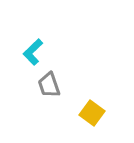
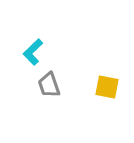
yellow square: moved 15 px right, 26 px up; rotated 25 degrees counterclockwise
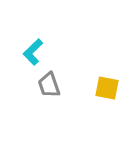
yellow square: moved 1 px down
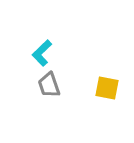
cyan L-shape: moved 9 px right, 1 px down
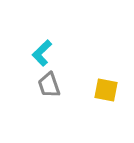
yellow square: moved 1 px left, 2 px down
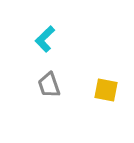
cyan L-shape: moved 3 px right, 14 px up
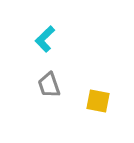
yellow square: moved 8 px left, 11 px down
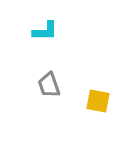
cyan L-shape: moved 8 px up; rotated 136 degrees counterclockwise
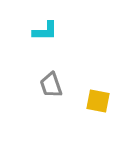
gray trapezoid: moved 2 px right
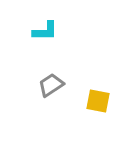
gray trapezoid: rotated 76 degrees clockwise
